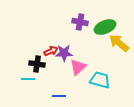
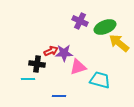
purple cross: moved 1 px up; rotated 14 degrees clockwise
pink triangle: rotated 24 degrees clockwise
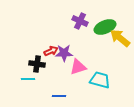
yellow arrow: moved 1 px right, 5 px up
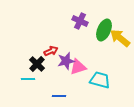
green ellipse: moved 1 px left, 3 px down; rotated 45 degrees counterclockwise
purple star: moved 2 px right, 8 px down; rotated 12 degrees counterclockwise
black cross: rotated 35 degrees clockwise
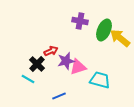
purple cross: rotated 14 degrees counterclockwise
cyan line: rotated 32 degrees clockwise
blue line: rotated 24 degrees counterclockwise
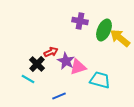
red arrow: moved 1 px down
purple star: rotated 30 degrees counterclockwise
